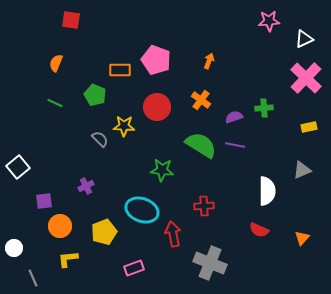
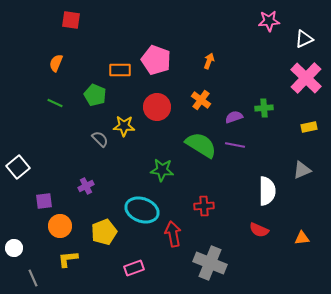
orange triangle: rotated 42 degrees clockwise
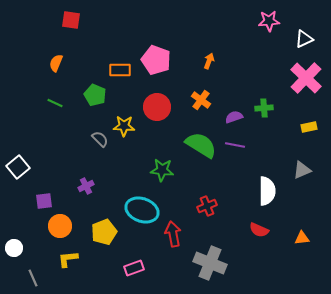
red cross: moved 3 px right; rotated 18 degrees counterclockwise
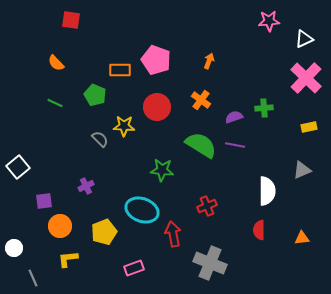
orange semicircle: rotated 66 degrees counterclockwise
red semicircle: rotated 66 degrees clockwise
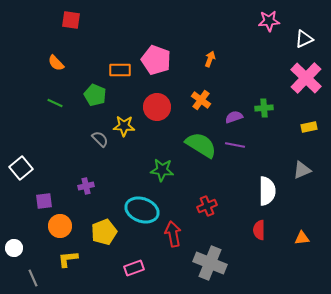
orange arrow: moved 1 px right, 2 px up
white square: moved 3 px right, 1 px down
purple cross: rotated 14 degrees clockwise
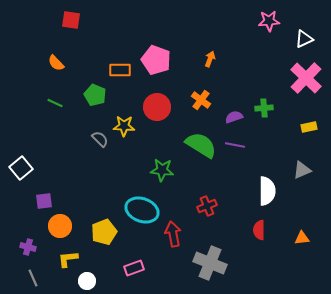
purple cross: moved 58 px left, 61 px down; rotated 28 degrees clockwise
white circle: moved 73 px right, 33 px down
